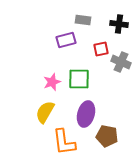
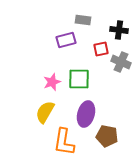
black cross: moved 6 px down
orange L-shape: rotated 16 degrees clockwise
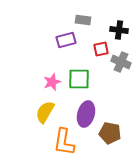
brown pentagon: moved 3 px right, 3 px up
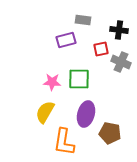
pink star: rotated 24 degrees clockwise
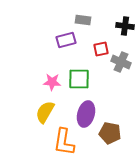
black cross: moved 6 px right, 4 px up
